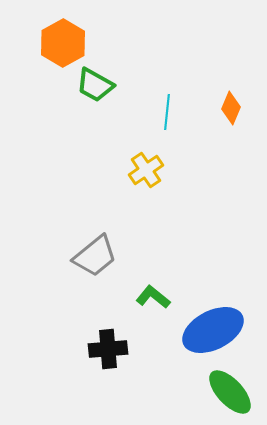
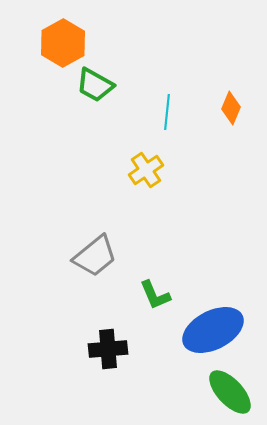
green L-shape: moved 2 px right, 2 px up; rotated 152 degrees counterclockwise
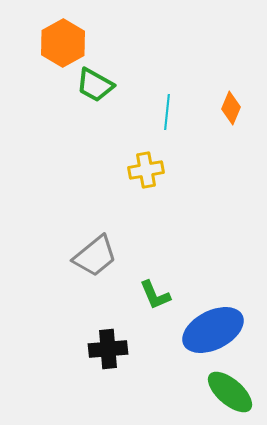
yellow cross: rotated 24 degrees clockwise
green ellipse: rotated 6 degrees counterclockwise
